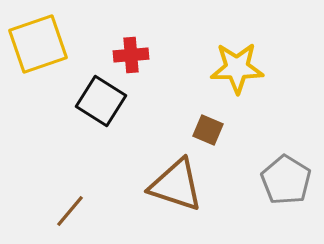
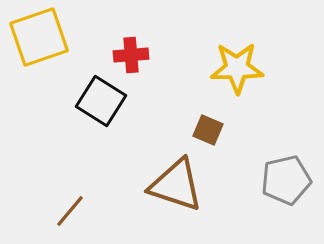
yellow square: moved 1 px right, 7 px up
gray pentagon: rotated 27 degrees clockwise
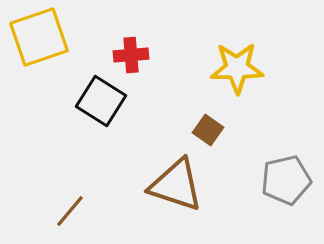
brown square: rotated 12 degrees clockwise
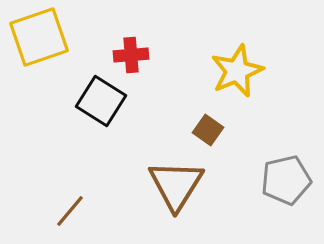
yellow star: moved 3 px down; rotated 22 degrees counterclockwise
brown triangle: rotated 44 degrees clockwise
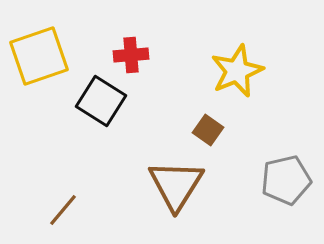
yellow square: moved 19 px down
brown line: moved 7 px left, 1 px up
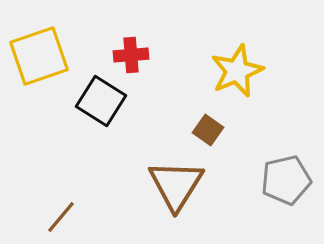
brown line: moved 2 px left, 7 px down
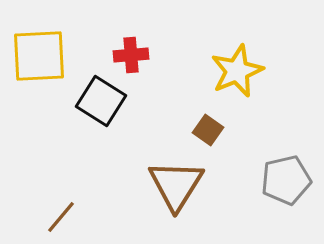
yellow square: rotated 16 degrees clockwise
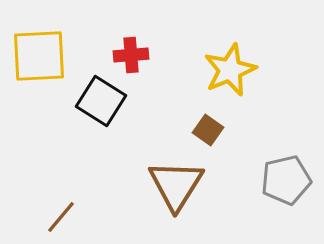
yellow star: moved 7 px left, 1 px up
